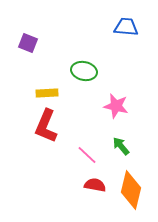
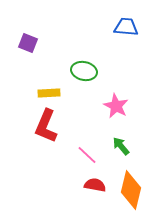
yellow rectangle: moved 2 px right
pink star: rotated 15 degrees clockwise
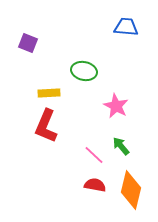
pink line: moved 7 px right
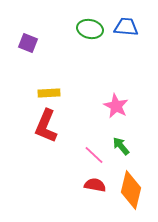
green ellipse: moved 6 px right, 42 px up
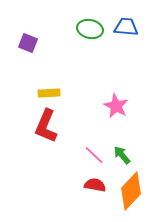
green arrow: moved 1 px right, 9 px down
orange diamond: moved 1 px down; rotated 30 degrees clockwise
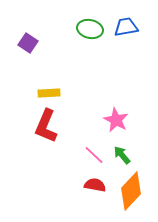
blue trapezoid: rotated 15 degrees counterclockwise
purple square: rotated 12 degrees clockwise
pink star: moved 14 px down
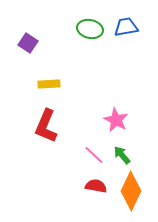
yellow rectangle: moved 9 px up
red semicircle: moved 1 px right, 1 px down
orange diamond: rotated 18 degrees counterclockwise
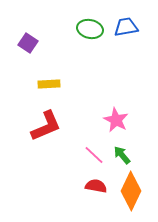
red L-shape: rotated 136 degrees counterclockwise
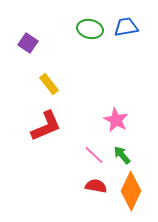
yellow rectangle: rotated 55 degrees clockwise
